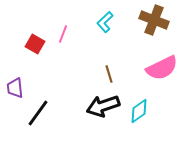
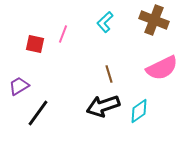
red square: rotated 18 degrees counterclockwise
purple trapezoid: moved 4 px right, 2 px up; rotated 65 degrees clockwise
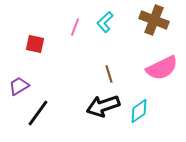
pink line: moved 12 px right, 7 px up
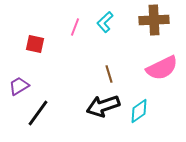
brown cross: rotated 24 degrees counterclockwise
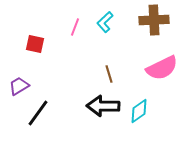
black arrow: rotated 20 degrees clockwise
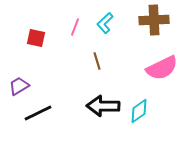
cyan L-shape: moved 1 px down
red square: moved 1 px right, 6 px up
brown line: moved 12 px left, 13 px up
black line: rotated 28 degrees clockwise
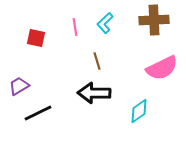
pink line: rotated 30 degrees counterclockwise
black arrow: moved 9 px left, 13 px up
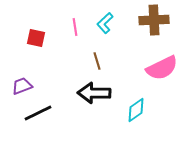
purple trapezoid: moved 3 px right; rotated 10 degrees clockwise
cyan diamond: moved 3 px left, 1 px up
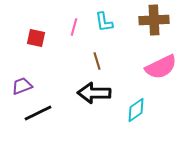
cyan L-shape: moved 1 px left, 1 px up; rotated 55 degrees counterclockwise
pink line: moved 1 px left; rotated 24 degrees clockwise
pink semicircle: moved 1 px left, 1 px up
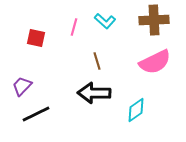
cyan L-shape: moved 1 px right, 1 px up; rotated 40 degrees counterclockwise
pink semicircle: moved 6 px left, 5 px up
purple trapezoid: rotated 25 degrees counterclockwise
black line: moved 2 px left, 1 px down
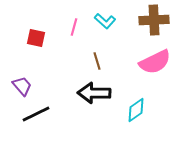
purple trapezoid: rotated 95 degrees clockwise
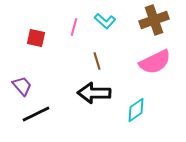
brown cross: rotated 16 degrees counterclockwise
